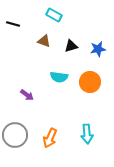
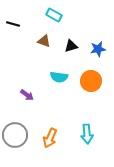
orange circle: moved 1 px right, 1 px up
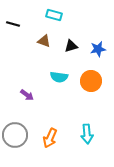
cyan rectangle: rotated 14 degrees counterclockwise
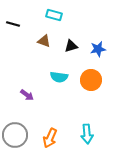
orange circle: moved 1 px up
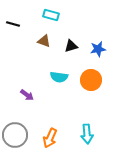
cyan rectangle: moved 3 px left
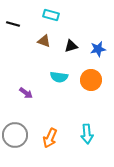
purple arrow: moved 1 px left, 2 px up
